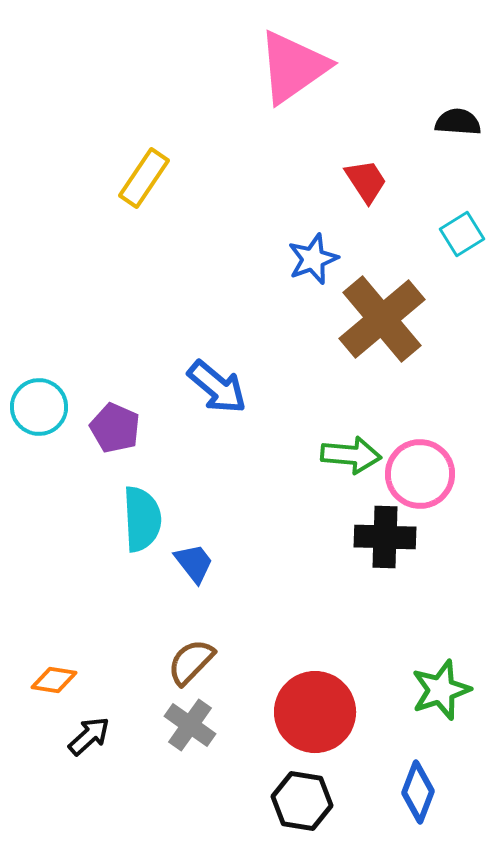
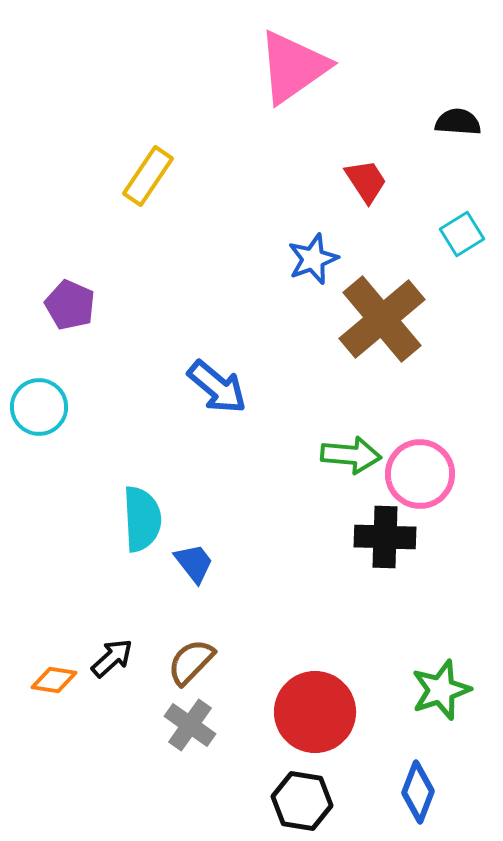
yellow rectangle: moved 4 px right, 2 px up
purple pentagon: moved 45 px left, 123 px up
black arrow: moved 23 px right, 78 px up
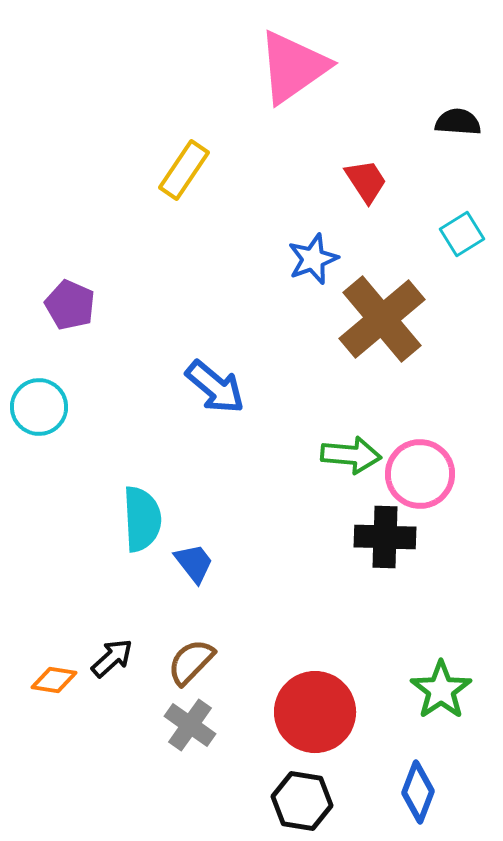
yellow rectangle: moved 36 px right, 6 px up
blue arrow: moved 2 px left
green star: rotated 16 degrees counterclockwise
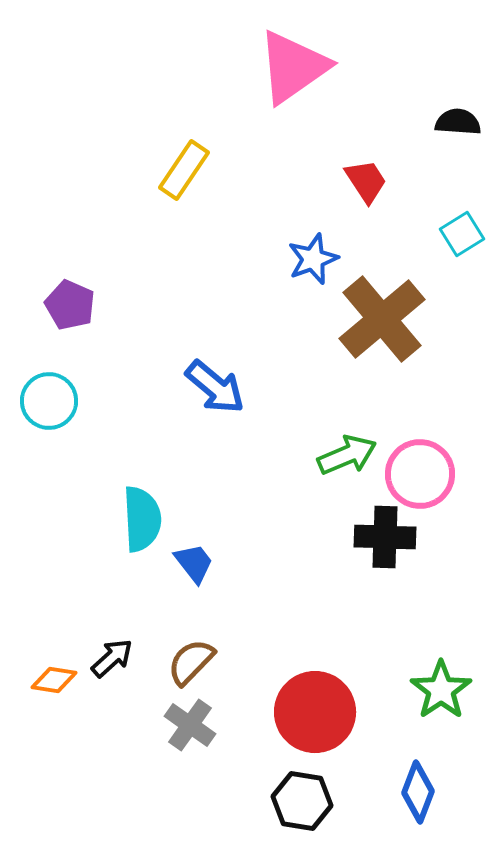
cyan circle: moved 10 px right, 6 px up
green arrow: moved 4 px left; rotated 28 degrees counterclockwise
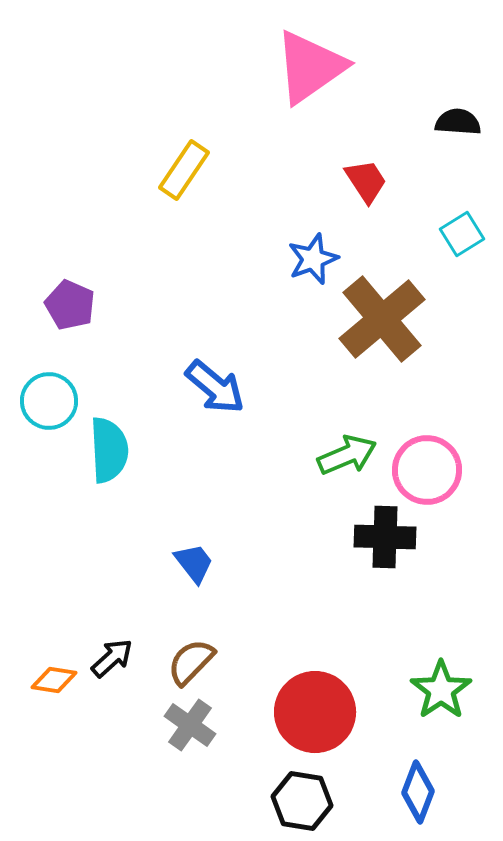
pink triangle: moved 17 px right
pink circle: moved 7 px right, 4 px up
cyan semicircle: moved 33 px left, 69 px up
